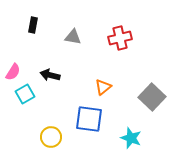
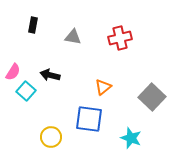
cyan square: moved 1 px right, 3 px up; rotated 18 degrees counterclockwise
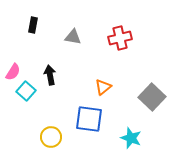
black arrow: rotated 66 degrees clockwise
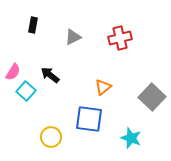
gray triangle: rotated 36 degrees counterclockwise
black arrow: rotated 42 degrees counterclockwise
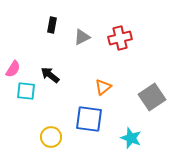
black rectangle: moved 19 px right
gray triangle: moved 9 px right
pink semicircle: moved 3 px up
cyan square: rotated 36 degrees counterclockwise
gray square: rotated 12 degrees clockwise
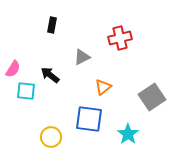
gray triangle: moved 20 px down
cyan star: moved 3 px left, 4 px up; rotated 15 degrees clockwise
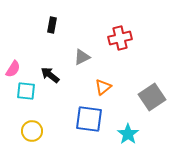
yellow circle: moved 19 px left, 6 px up
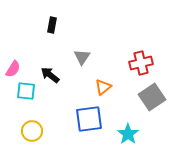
red cross: moved 21 px right, 25 px down
gray triangle: rotated 30 degrees counterclockwise
blue square: rotated 16 degrees counterclockwise
